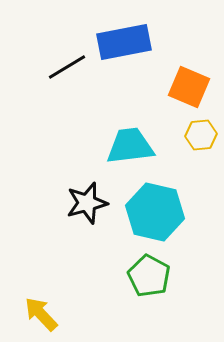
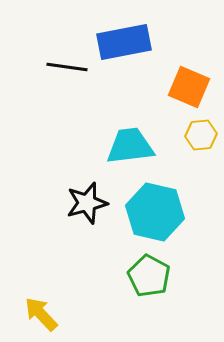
black line: rotated 39 degrees clockwise
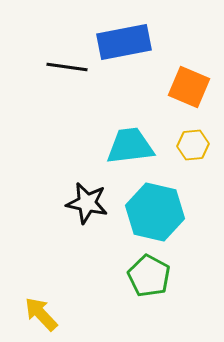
yellow hexagon: moved 8 px left, 10 px down
black star: rotated 27 degrees clockwise
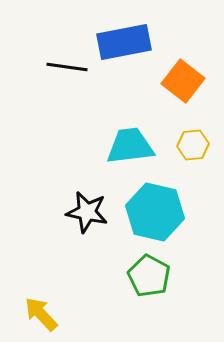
orange square: moved 6 px left, 6 px up; rotated 15 degrees clockwise
black star: moved 9 px down
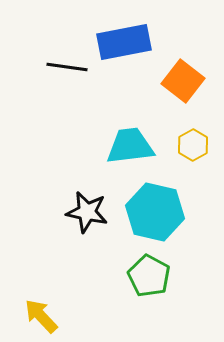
yellow hexagon: rotated 24 degrees counterclockwise
yellow arrow: moved 2 px down
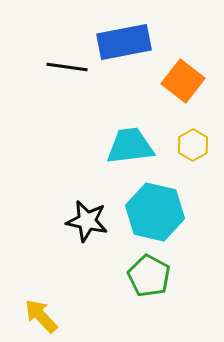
black star: moved 9 px down
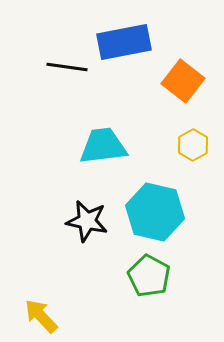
cyan trapezoid: moved 27 px left
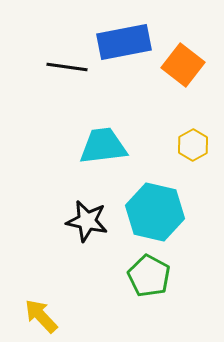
orange square: moved 16 px up
